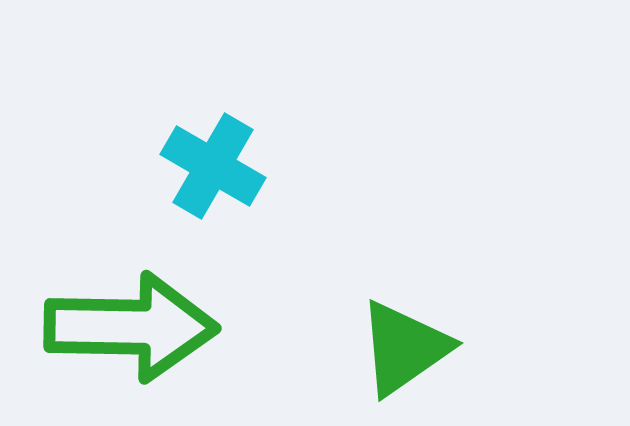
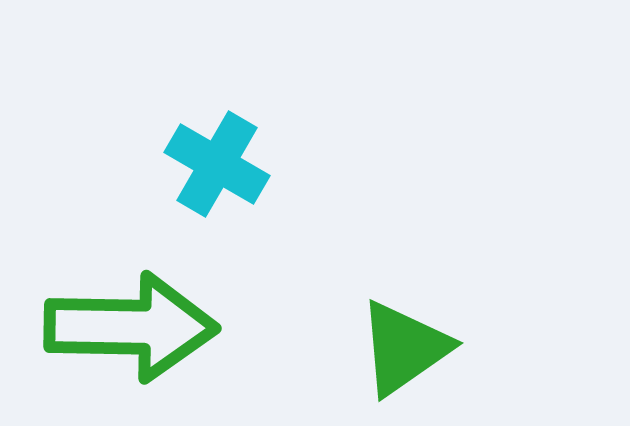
cyan cross: moved 4 px right, 2 px up
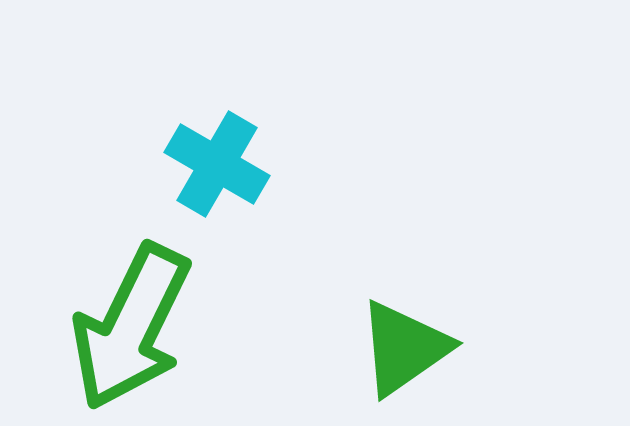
green arrow: rotated 115 degrees clockwise
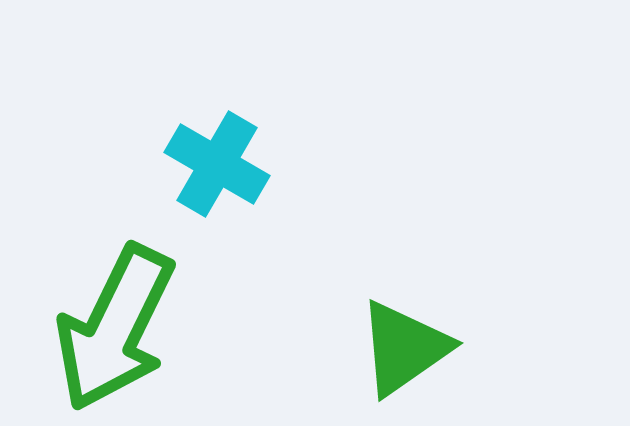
green arrow: moved 16 px left, 1 px down
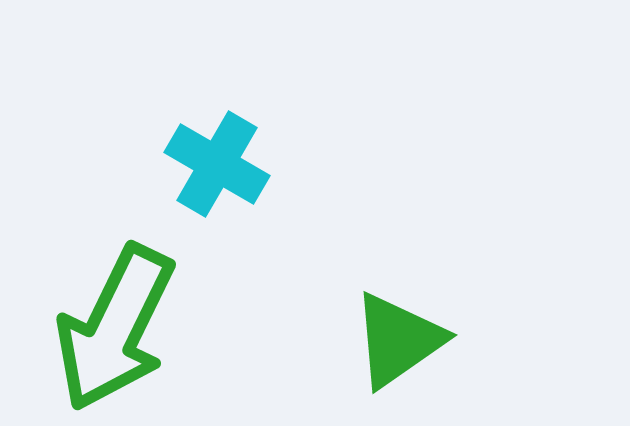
green triangle: moved 6 px left, 8 px up
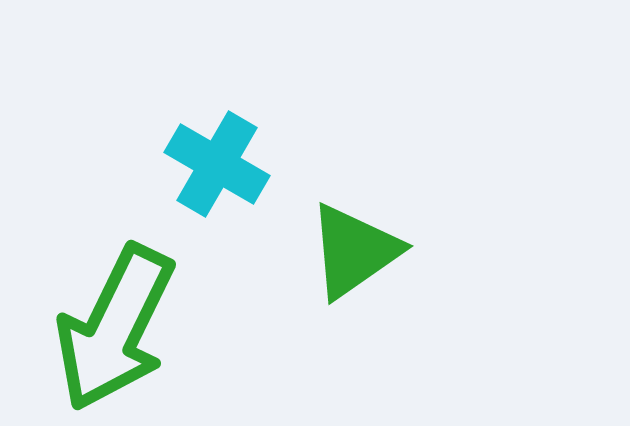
green triangle: moved 44 px left, 89 px up
